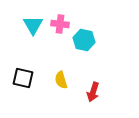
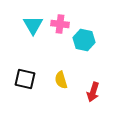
black square: moved 2 px right, 1 px down
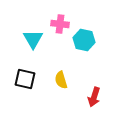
cyan triangle: moved 14 px down
red arrow: moved 1 px right, 5 px down
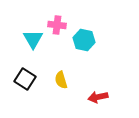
pink cross: moved 3 px left, 1 px down
black square: rotated 20 degrees clockwise
red arrow: moved 4 px right; rotated 60 degrees clockwise
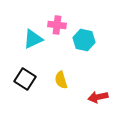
cyan triangle: rotated 35 degrees clockwise
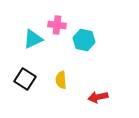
yellow semicircle: rotated 12 degrees clockwise
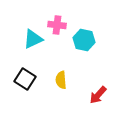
red arrow: moved 2 px up; rotated 36 degrees counterclockwise
